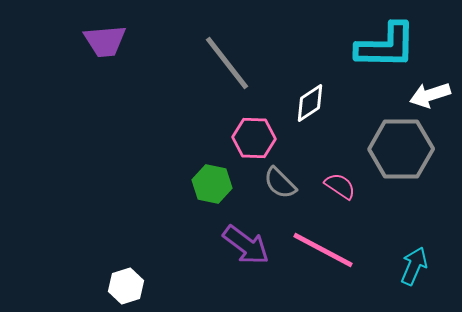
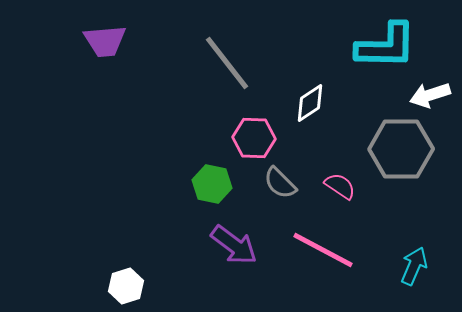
purple arrow: moved 12 px left
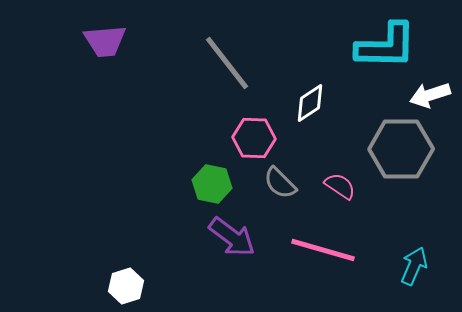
purple arrow: moved 2 px left, 8 px up
pink line: rotated 12 degrees counterclockwise
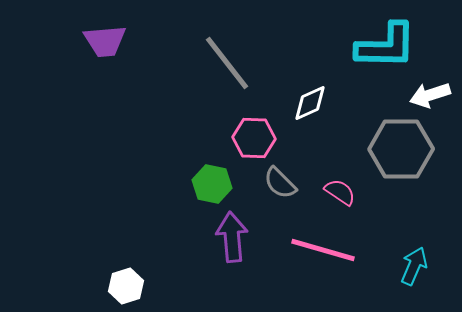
white diamond: rotated 9 degrees clockwise
pink semicircle: moved 6 px down
purple arrow: rotated 132 degrees counterclockwise
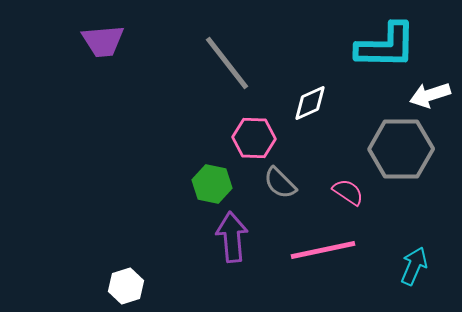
purple trapezoid: moved 2 px left
pink semicircle: moved 8 px right
pink line: rotated 28 degrees counterclockwise
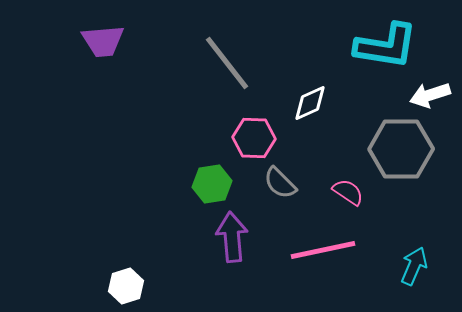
cyan L-shape: rotated 8 degrees clockwise
green hexagon: rotated 21 degrees counterclockwise
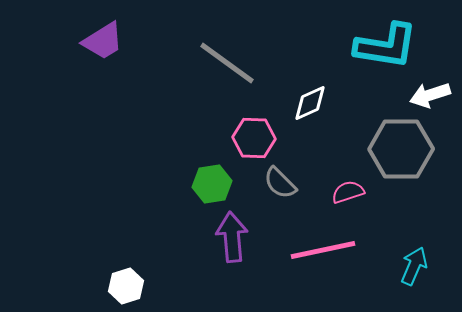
purple trapezoid: rotated 27 degrees counterclockwise
gray line: rotated 16 degrees counterclockwise
pink semicircle: rotated 52 degrees counterclockwise
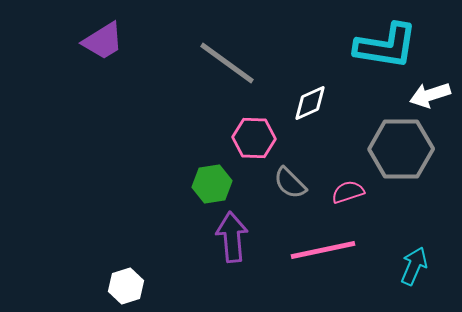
gray semicircle: moved 10 px right
